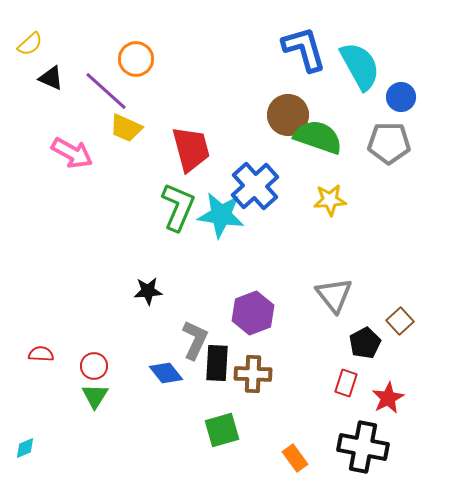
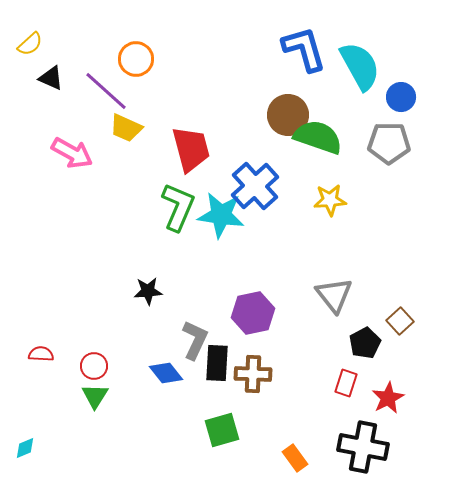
purple hexagon: rotated 9 degrees clockwise
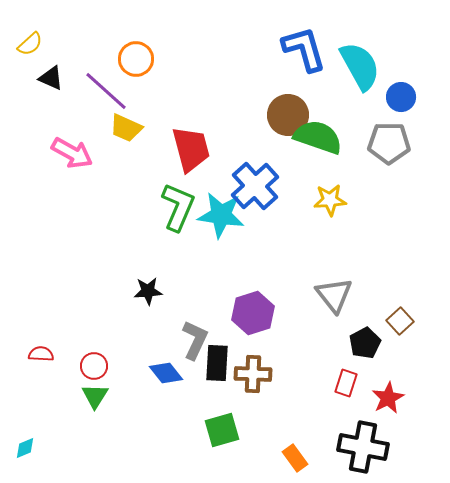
purple hexagon: rotated 6 degrees counterclockwise
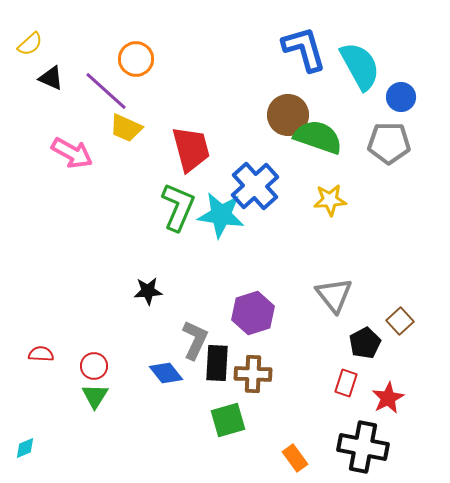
green square: moved 6 px right, 10 px up
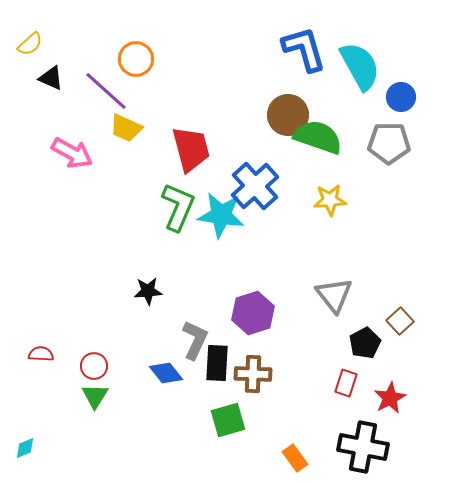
red star: moved 2 px right
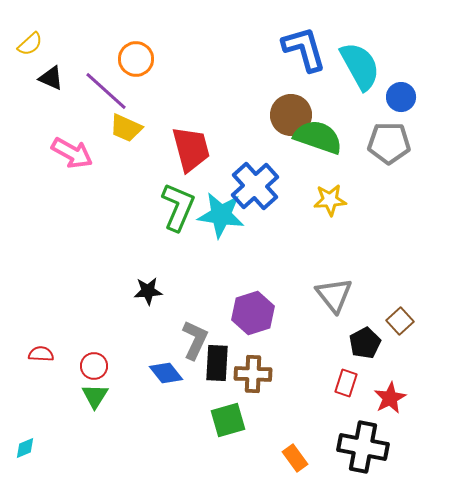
brown circle: moved 3 px right
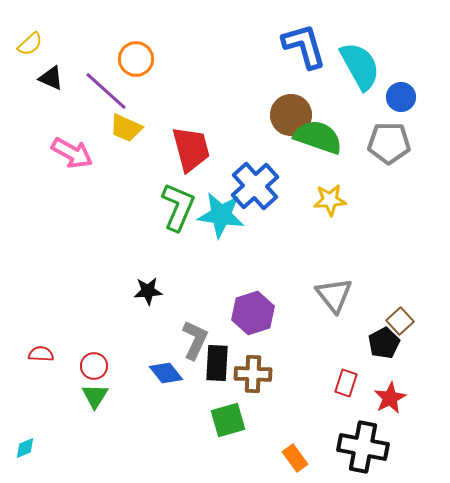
blue L-shape: moved 3 px up
black pentagon: moved 19 px right
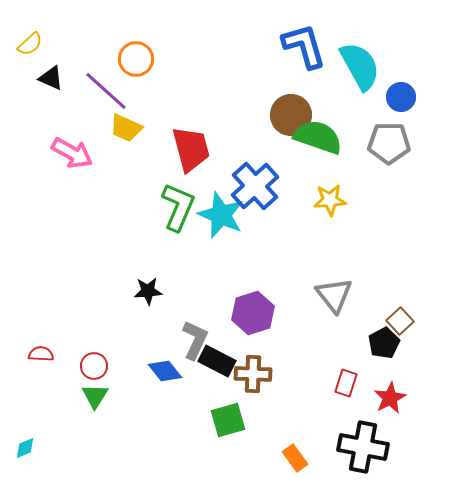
cyan star: rotated 15 degrees clockwise
black rectangle: moved 2 px up; rotated 66 degrees counterclockwise
blue diamond: moved 1 px left, 2 px up
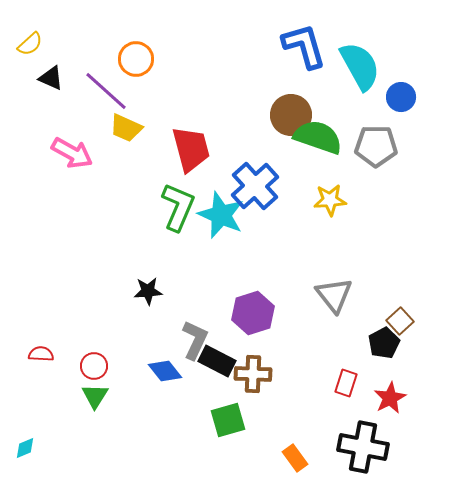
gray pentagon: moved 13 px left, 3 px down
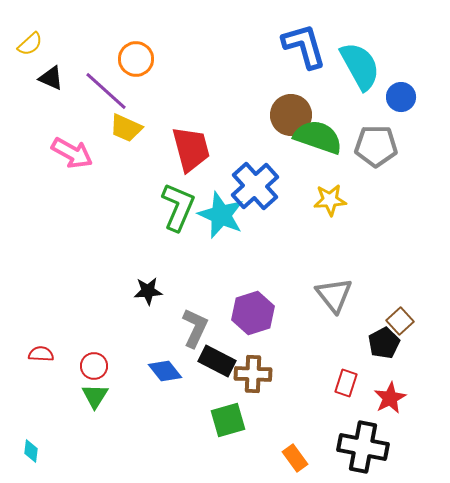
gray L-shape: moved 12 px up
cyan diamond: moved 6 px right, 3 px down; rotated 60 degrees counterclockwise
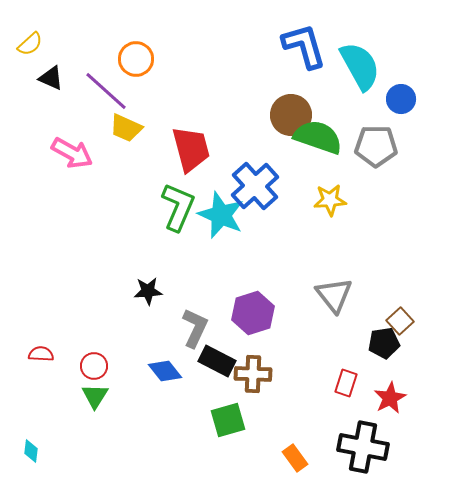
blue circle: moved 2 px down
black pentagon: rotated 20 degrees clockwise
